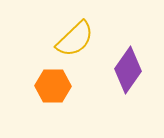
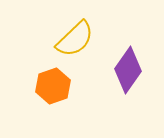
orange hexagon: rotated 20 degrees counterclockwise
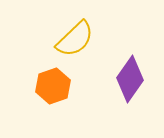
purple diamond: moved 2 px right, 9 px down
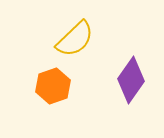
purple diamond: moved 1 px right, 1 px down
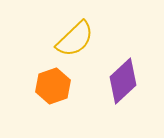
purple diamond: moved 8 px left, 1 px down; rotated 12 degrees clockwise
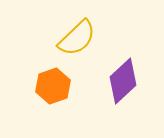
yellow semicircle: moved 2 px right, 1 px up
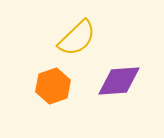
purple diamond: moved 4 px left; rotated 39 degrees clockwise
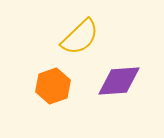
yellow semicircle: moved 3 px right, 1 px up
